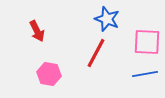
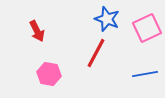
pink square: moved 14 px up; rotated 28 degrees counterclockwise
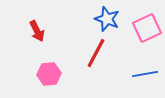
pink hexagon: rotated 15 degrees counterclockwise
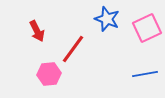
red line: moved 23 px left, 4 px up; rotated 8 degrees clockwise
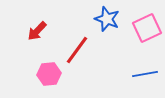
red arrow: rotated 70 degrees clockwise
red line: moved 4 px right, 1 px down
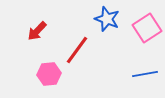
pink square: rotated 8 degrees counterclockwise
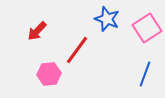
blue line: rotated 60 degrees counterclockwise
